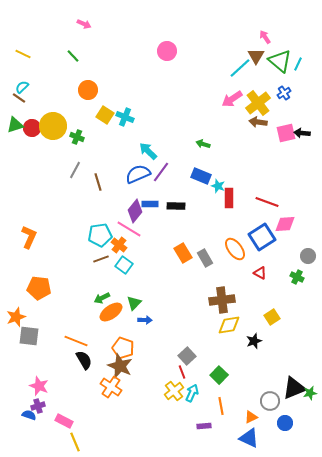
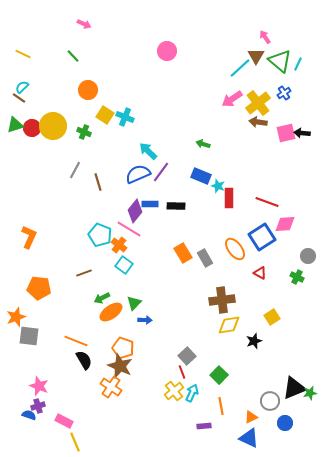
green cross at (77, 137): moved 7 px right, 5 px up
cyan pentagon at (100, 235): rotated 30 degrees clockwise
brown line at (101, 259): moved 17 px left, 14 px down
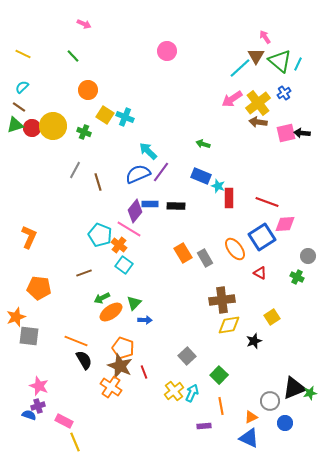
brown line at (19, 98): moved 9 px down
red line at (182, 372): moved 38 px left
